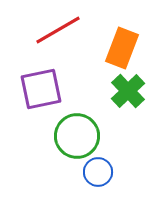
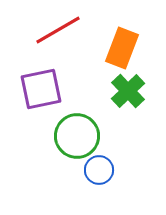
blue circle: moved 1 px right, 2 px up
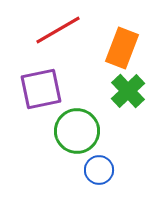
green circle: moved 5 px up
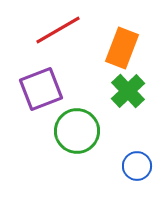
purple square: rotated 9 degrees counterclockwise
blue circle: moved 38 px right, 4 px up
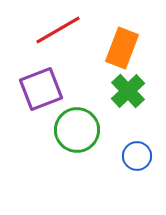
green circle: moved 1 px up
blue circle: moved 10 px up
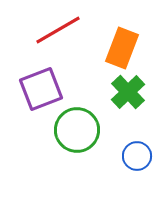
green cross: moved 1 px down
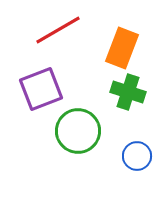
green cross: rotated 28 degrees counterclockwise
green circle: moved 1 px right, 1 px down
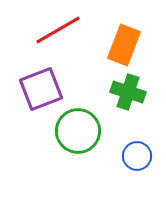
orange rectangle: moved 2 px right, 3 px up
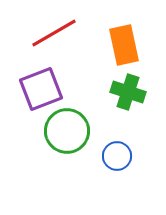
red line: moved 4 px left, 3 px down
orange rectangle: rotated 33 degrees counterclockwise
green circle: moved 11 px left
blue circle: moved 20 px left
